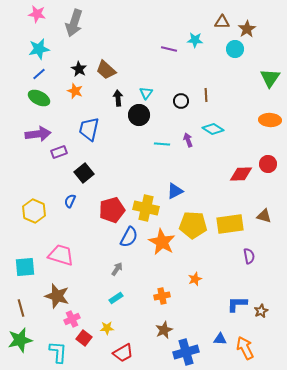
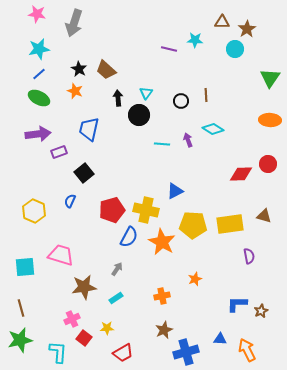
yellow cross at (146, 208): moved 2 px down
brown star at (57, 296): moved 27 px right, 9 px up; rotated 25 degrees counterclockwise
orange arrow at (245, 348): moved 2 px right, 2 px down
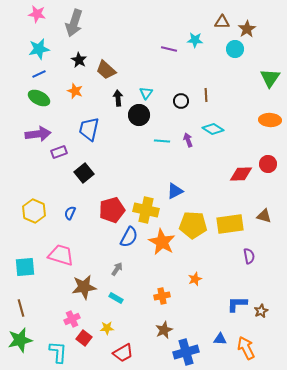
black star at (79, 69): moved 9 px up
blue line at (39, 74): rotated 16 degrees clockwise
cyan line at (162, 144): moved 3 px up
blue semicircle at (70, 201): moved 12 px down
cyan rectangle at (116, 298): rotated 64 degrees clockwise
orange arrow at (247, 350): moved 1 px left, 2 px up
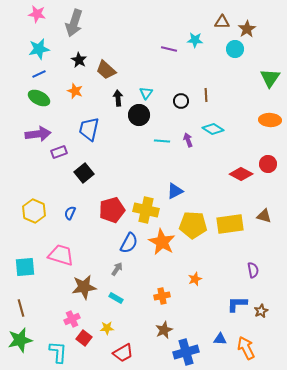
red diamond at (241, 174): rotated 30 degrees clockwise
blue semicircle at (129, 237): moved 6 px down
purple semicircle at (249, 256): moved 4 px right, 14 px down
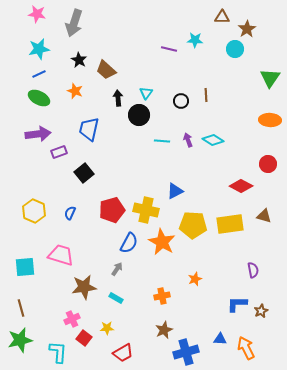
brown triangle at (222, 22): moved 5 px up
cyan diamond at (213, 129): moved 11 px down
red diamond at (241, 174): moved 12 px down
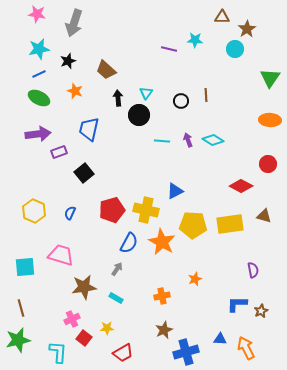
black star at (79, 60): moved 11 px left, 1 px down; rotated 21 degrees clockwise
green star at (20, 340): moved 2 px left
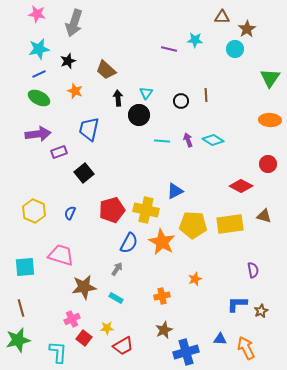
red trapezoid at (123, 353): moved 7 px up
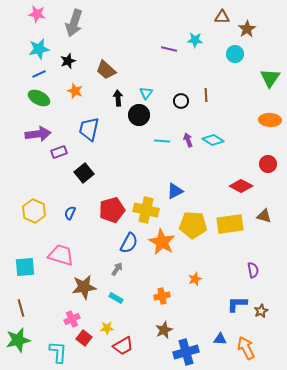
cyan circle at (235, 49): moved 5 px down
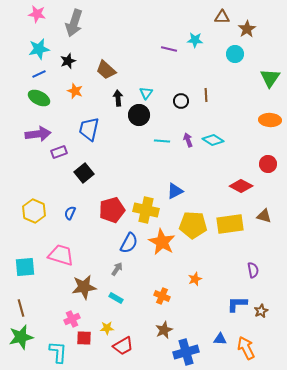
orange cross at (162, 296): rotated 35 degrees clockwise
red square at (84, 338): rotated 35 degrees counterclockwise
green star at (18, 340): moved 3 px right, 3 px up
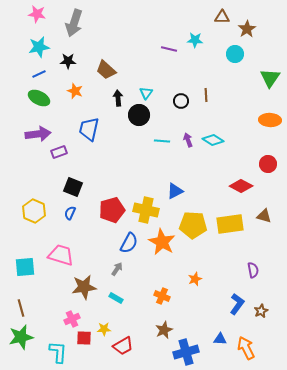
cyan star at (39, 49): moved 2 px up
black star at (68, 61): rotated 21 degrees clockwise
black square at (84, 173): moved 11 px left, 14 px down; rotated 30 degrees counterclockwise
blue L-shape at (237, 304): rotated 125 degrees clockwise
yellow star at (107, 328): moved 3 px left, 1 px down
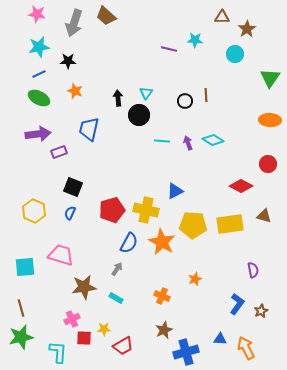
brown trapezoid at (106, 70): moved 54 px up
black circle at (181, 101): moved 4 px right
purple arrow at (188, 140): moved 3 px down
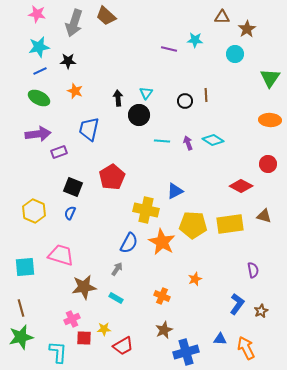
blue line at (39, 74): moved 1 px right, 3 px up
red pentagon at (112, 210): moved 33 px up; rotated 15 degrees counterclockwise
